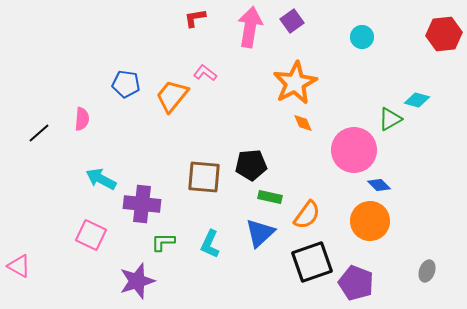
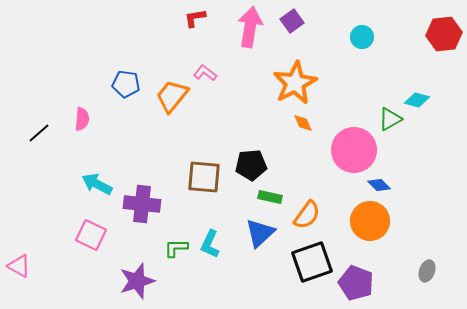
cyan arrow: moved 4 px left, 5 px down
green L-shape: moved 13 px right, 6 px down
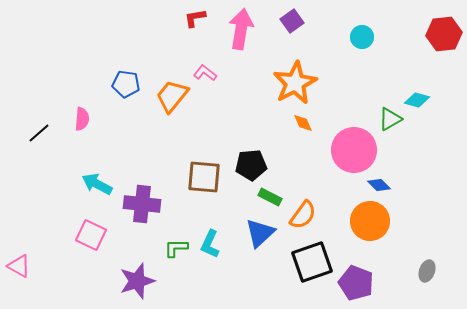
pink arrow: moved 9 px left, 2 px down
green rectangle: rotated 15 degrees clockwise
orange semicircle: moved 4 px left
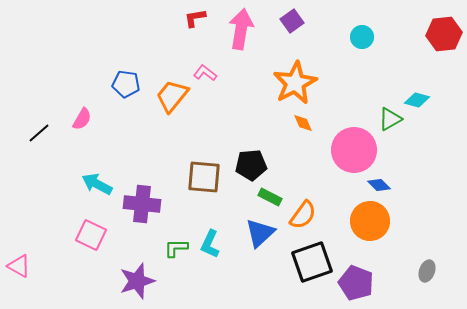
pink semicircle: rotated 25 degrees clockwise
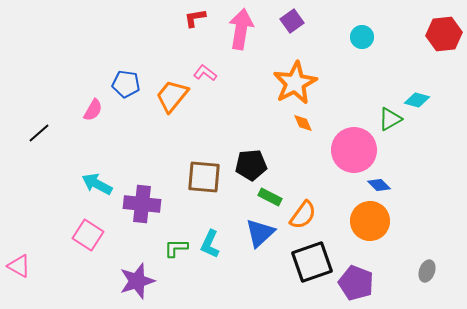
pink semicircle: moved 11 px right, 9 px up
pink square: moved 3 px left; rotated 8 degrees clockwise
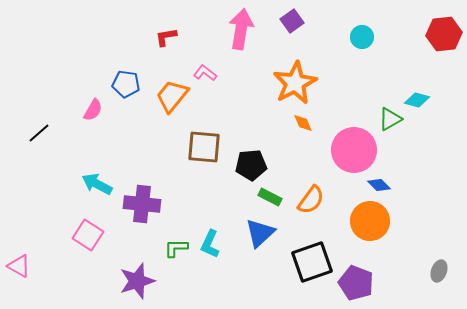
red L-shape: moved 29 px left, 19 px down
brown square: moved 30 px up
orange semicircle: moved 8 px right, 15 px up
gray ellipse: moved 12 px right
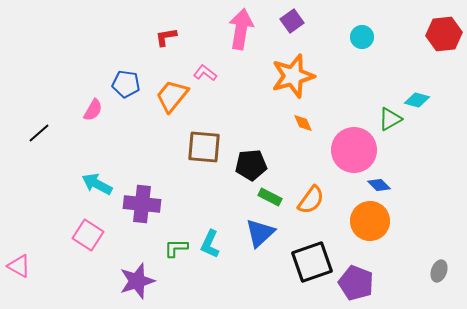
orange star: moved 2 px left, 7 px up; rotated 12 degrees clockwise
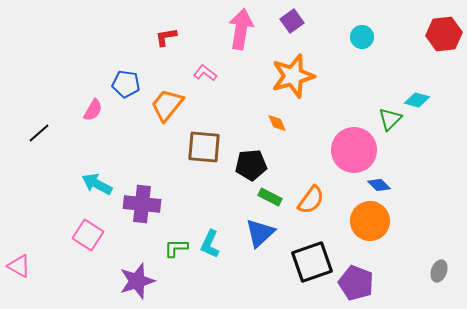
orange trapezoid: moved 5 px left, 9 px down
green triangle: rotated 15 degrees counterclockwise
orange diamond: moved 26 px left
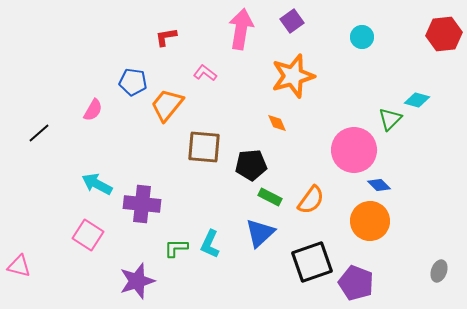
blue pentagon: moved 7 px right, 2 px up
pink triangle: rotated 15 degrees counterclockwise
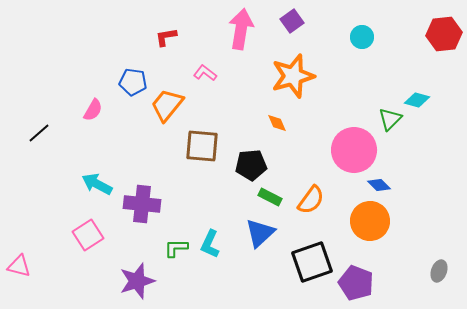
brown square: moved 2 px left, 1 px up
pink square: rotated 24 degrees clockwise
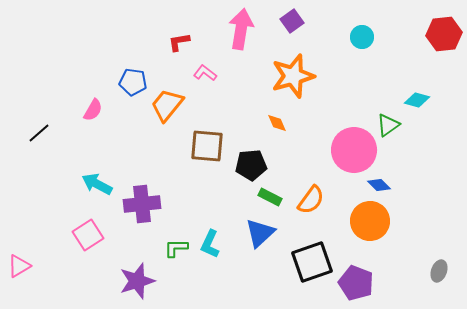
red L-shape: moved 13 px right, 5 px down
green triangle: moved 2 px left, 6 px down; rotated 10 degrees clockwise
brown square: moved 5 px right
purple cross: rotated 12 degrees counterclockwise
pink triangle: rotated 45 degrees counterclockwise
